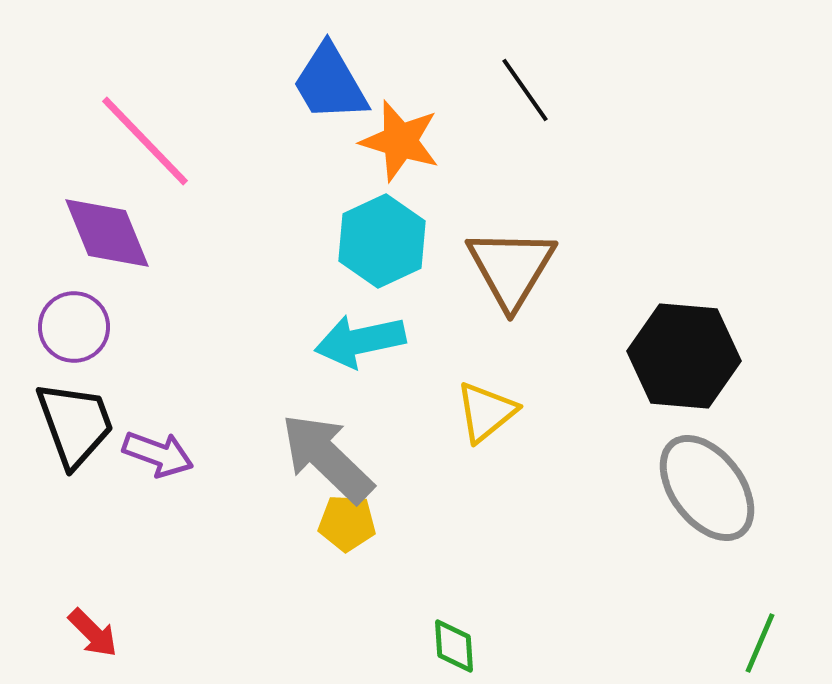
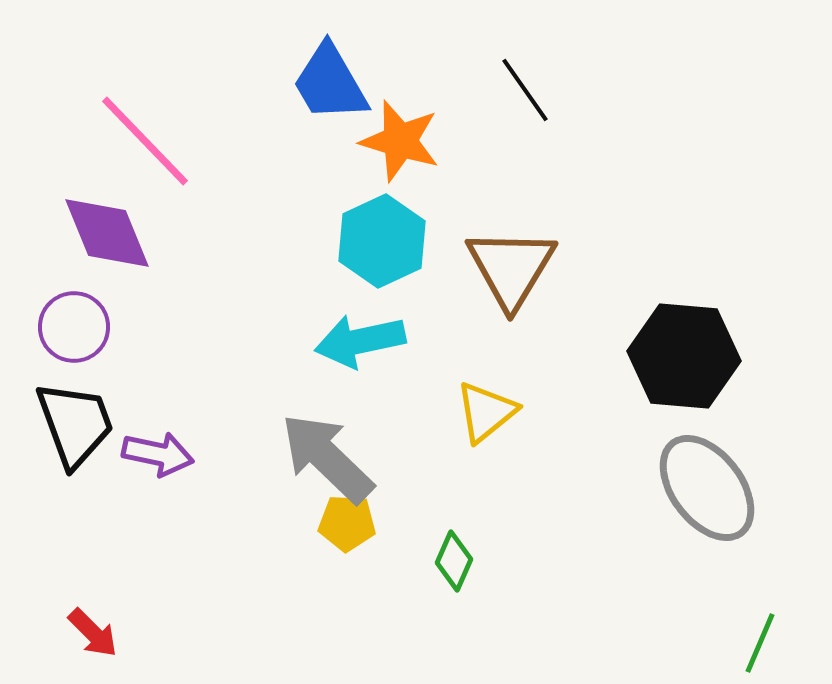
purple arrow: rotated 8 degrees counterclockwise
green diamond: moved 85 px up; rotated 28 degrees clockwise
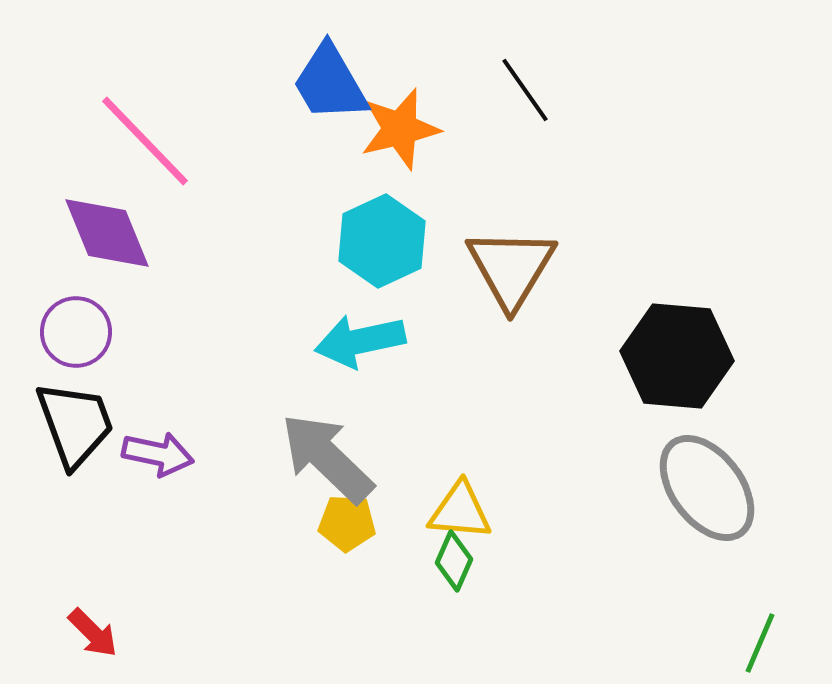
orange star: moved 12 px up; rotated 30 degrees counterclockwise
purple circle: moved 2 px right, 5 px down
black hexagon: moved 7 px left
yellow triangle: moved 26 px left, 99 px down; rotated 44 degrees clockwise
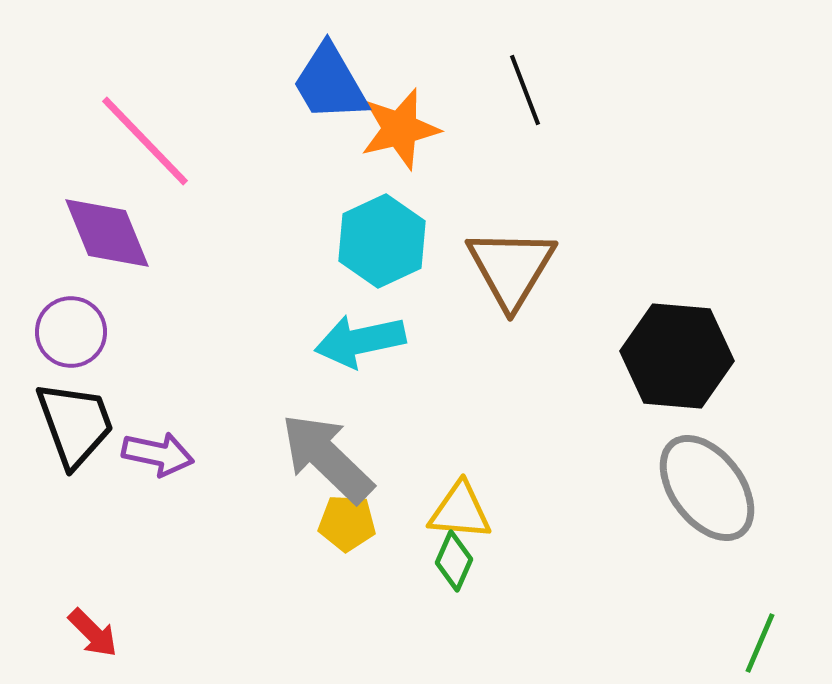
black line: rotated 14 degrees clockwise
purple circle: moved 5 px left
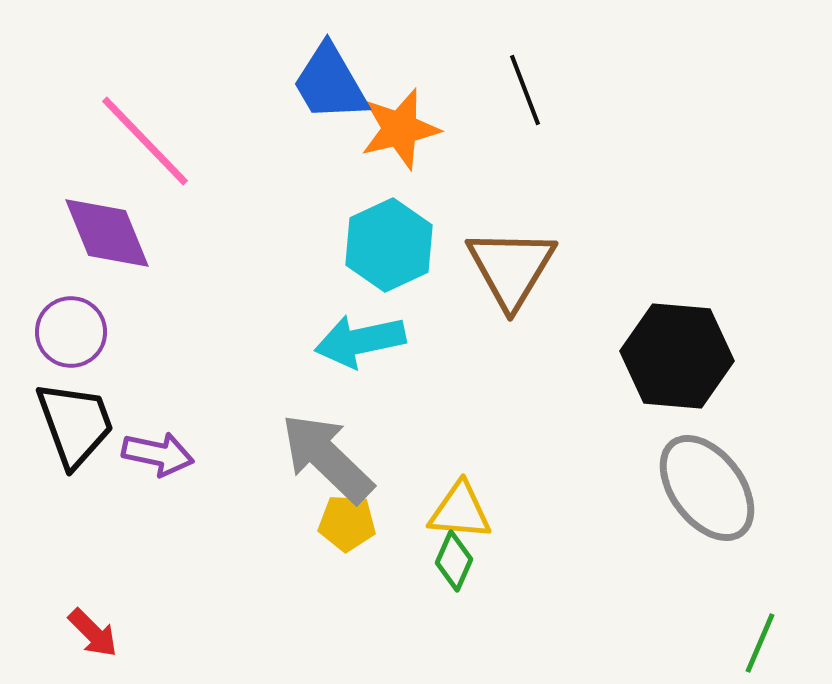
cyan hexagon: moved 7 px right, 4 px down
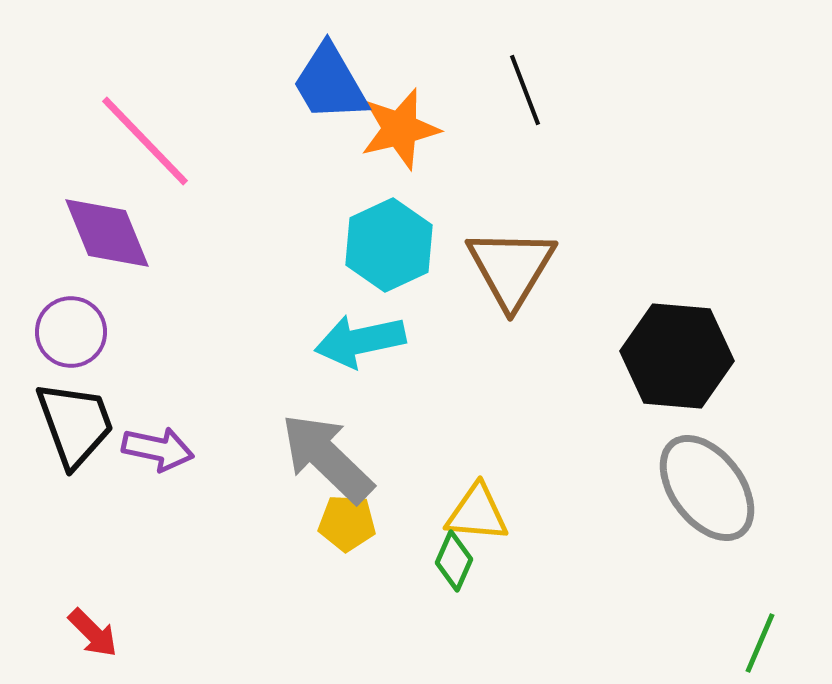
purple arrow: moved 5 px up
yellow triangle: moved 17 px right, 2 px down
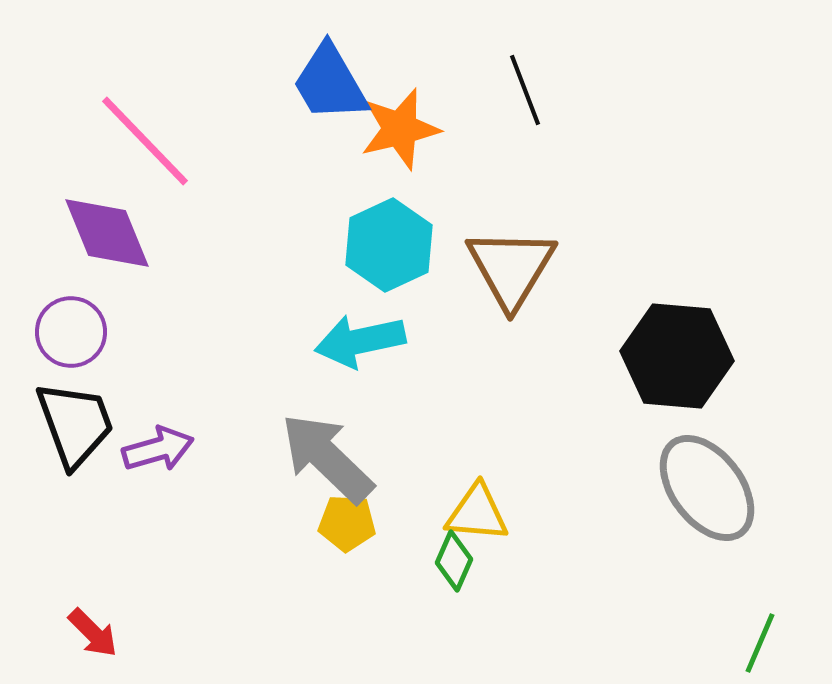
purple arrow: rotated 28 degrees counterclockwise
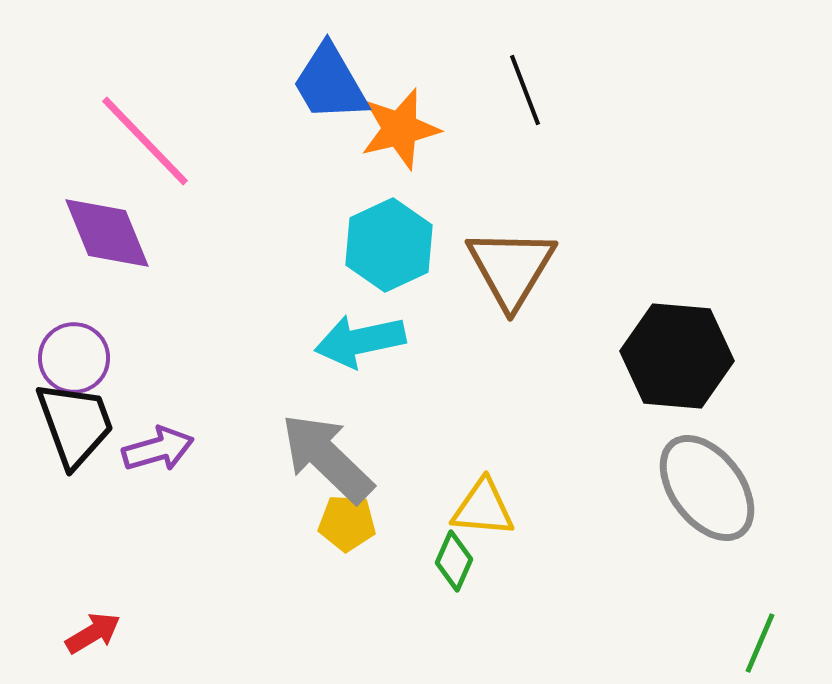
purple circle: moved 3 px right, 26 px down
yellow triangle: moved 6 px right, 5 px up
red arrow: rotated 76 degrees counterclockwise
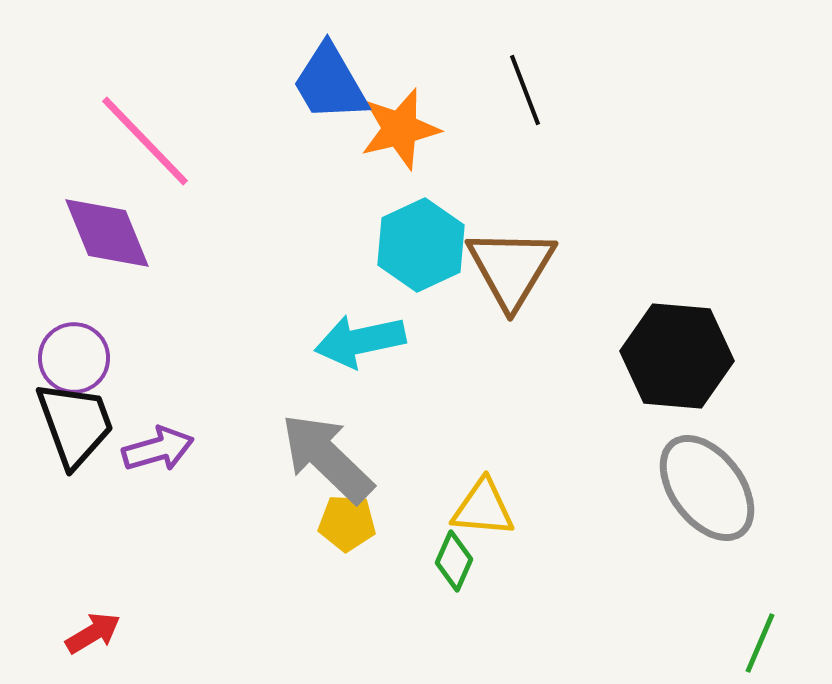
cyan hexagon: moved 32 px right
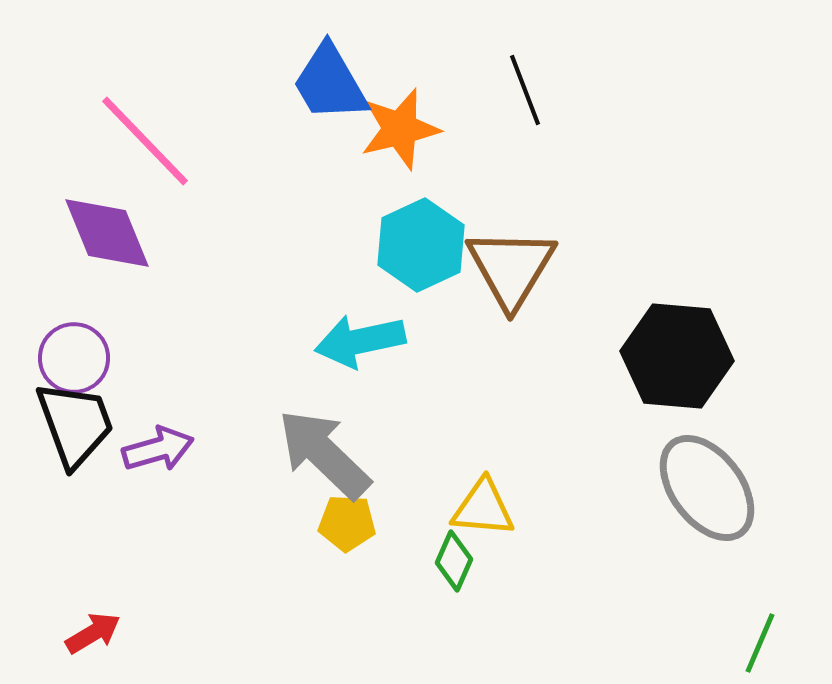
gray arrow: moved 3 px left, 4 px up
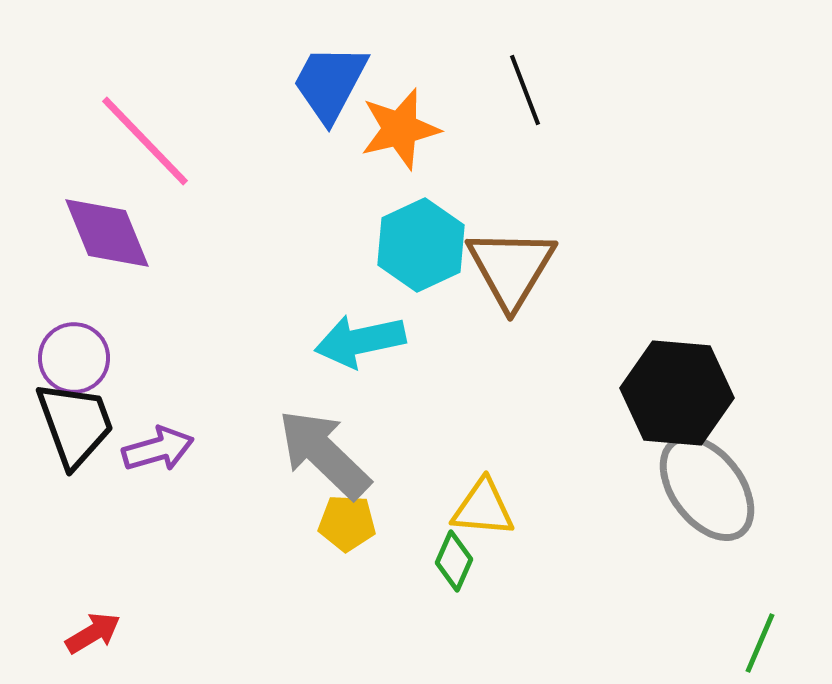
blue trapezoid: rotated 58 degrees clockwise
black hexagon: moved 37 px down
